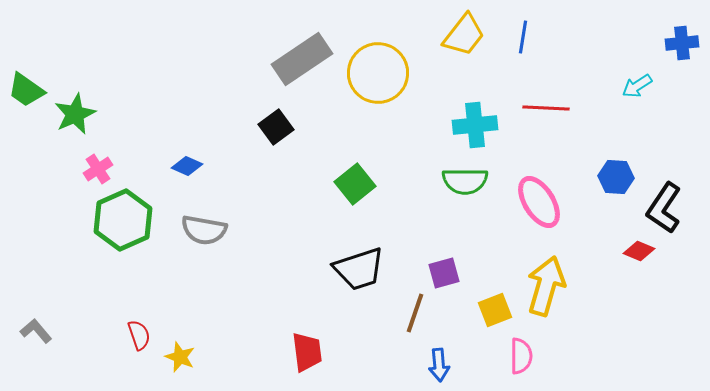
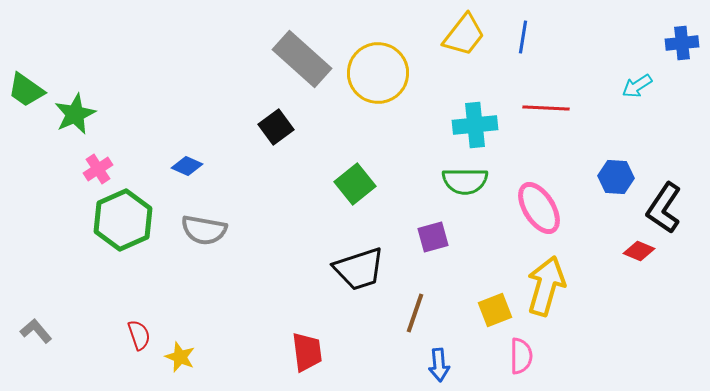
gray rectangle: rotated 76 degrees clockwise
pink ellipse: moved 6 px down
purple square: moved 11 px left, 36 px up
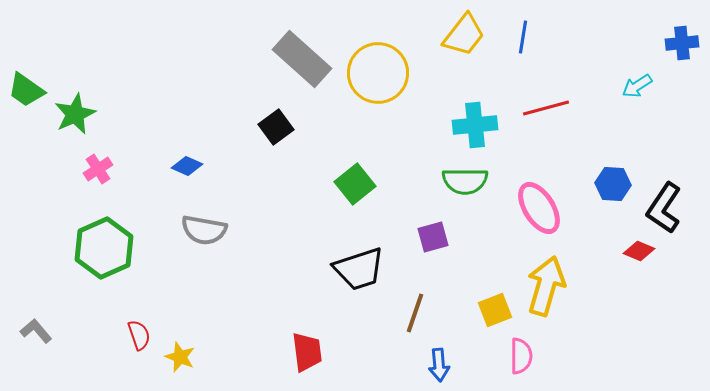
red line: rotated 18 degrees counterclockwise
blue hexagon: moved 3 px left, 7 px down
green hexagon: moved 19 px left, 28 px down
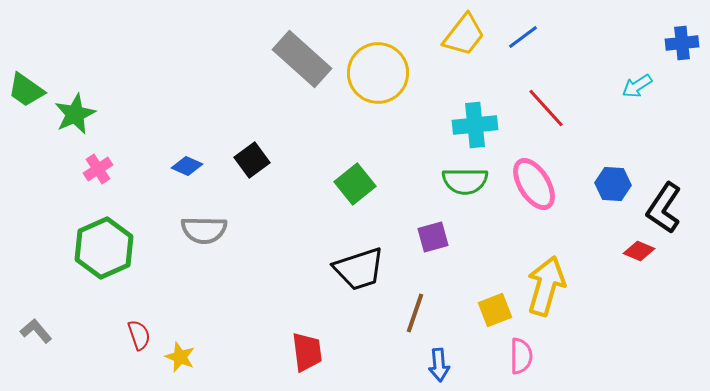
blue line: rotated 44 degrees clockwise
red line: rotated 63 degrees clockwise
black square: moved 24 px left, 33 px down
pink ellipse: moved 5 px left, 24 px up
gray semicircle: rotated 9 degrees counterclockwise
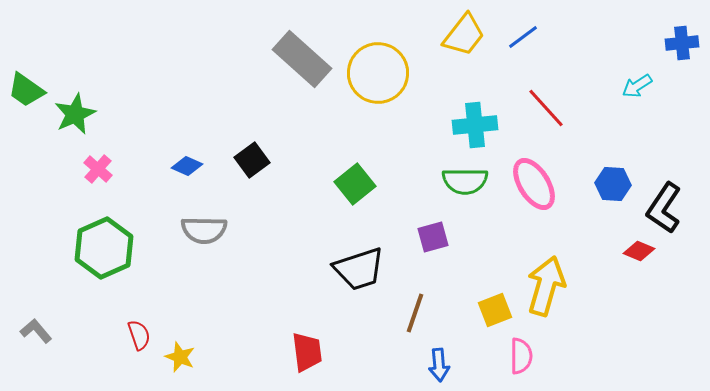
pink cross: rotated 16 degrees counterclockwise
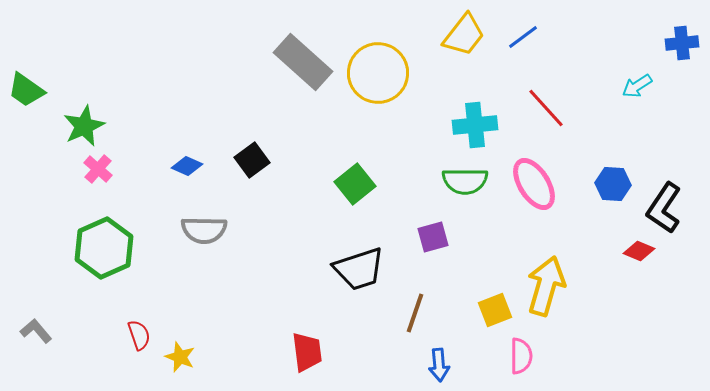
gray rectangle: moved 1 px right, 3 px down
green star: moved 9 px right, 12 px down
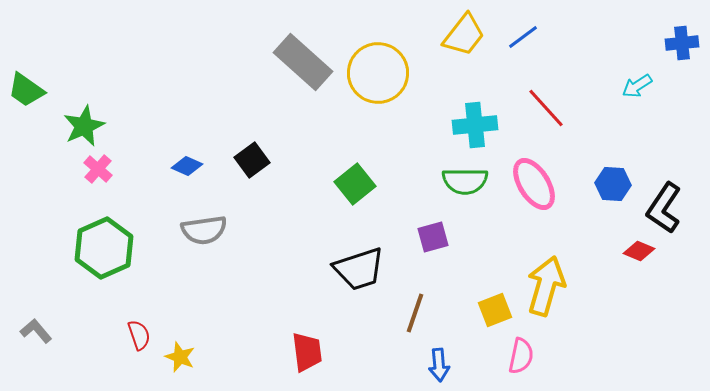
gray semicircle: rotated 9 degrees counterclockwise
pink semicircle: rotated 12 degrees clockwise
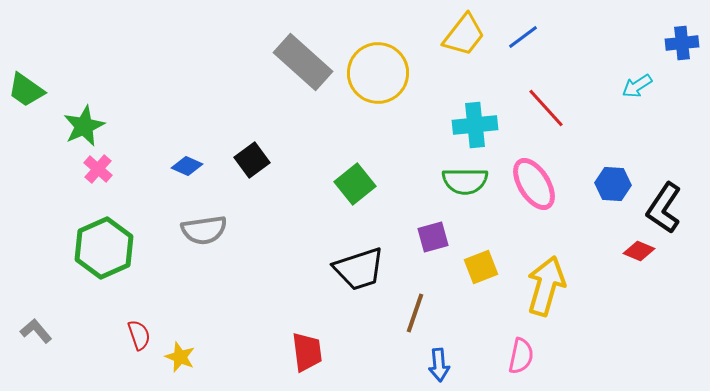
yellow square: moved 14 px left, 43 px up
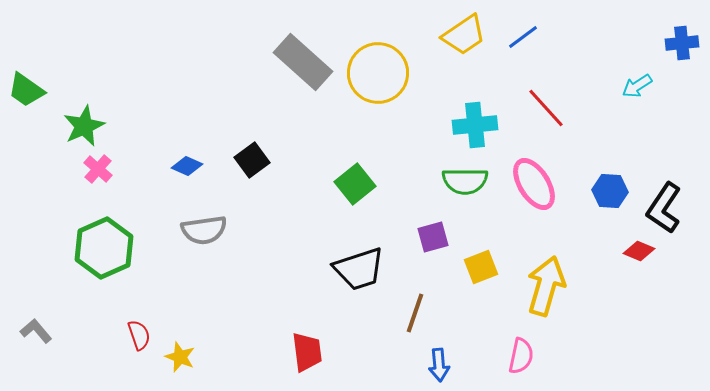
yellow trapezoid: rotated 18 degrees clockwise
blue hexagon: moved 3 px left, 7 px down
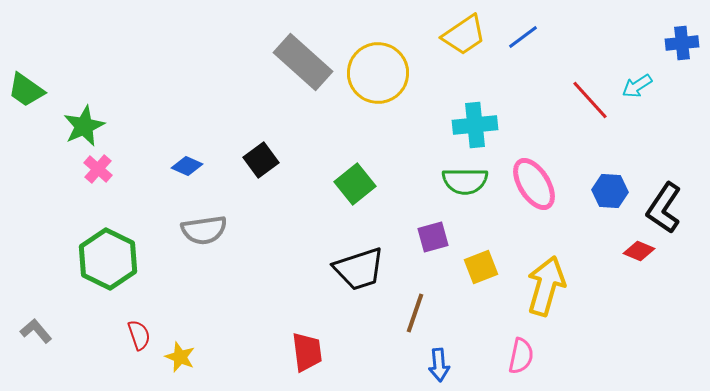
red line: moved 44 px right, 8 px up
black square: moved 9 px right
green hexagon: moved 4 px right, 11 px down; rotated 10 degrees counterclockwise
